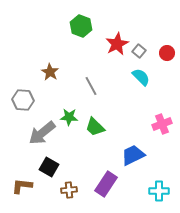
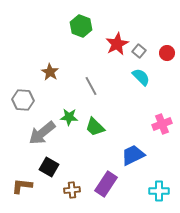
brown cross: moved 3 px right
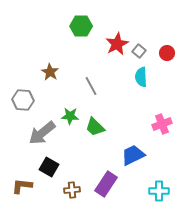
green hexagon: rotated 20 degrees counterclockwise
cyan semicircle: rotated 138 degrees counterclockwise
green star: moved 1 px right, 1 px up
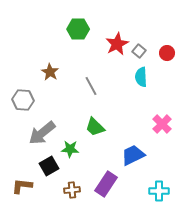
green hexagon: moved 3 px left, 3 px down
green star: moved 33 px down
pink cross: rotated 24 degrees counterclockwise
black square: moved 1 px up; rotated 30 degrees clockwise
